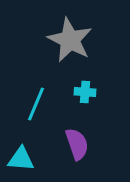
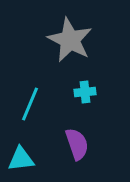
cyan cross: rotated 10 degrees counterclockwise
cyan line: moved 6 px left
cyan triangle: rotated 12 degrees counterclockwise
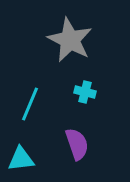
cyan cross: rotated 20 degrees clockwise
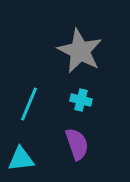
gray star: moved 10 px right, 11 px down
cyan cross: moved 4 px left, 8 px down
cyan line: moved 1 px left
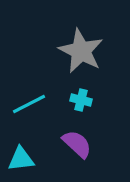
gray star: moved 1 px right
cyan line: rotated 40 degrees clockwise
purple semicircle: rotated 28 degrees counterclockwise
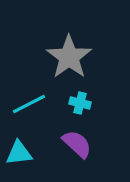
gray star: moved 12 px left, 6 px down; rotated 9 degrees clockwise
cyan cross: moved 1 px left, 3 px down
cyan triangle: moved 2 px left, 6 px up
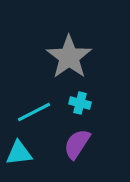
cyan line: moved 5 px right, 8 px down
purple semicircle: rotated 100 degrees counterclockwise
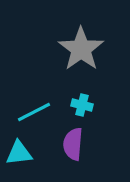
gray star: moved 12 px right, 8 px up
cyan cross: moved 2 px right, 2 px down
purple semicircle: moved 4 px left; rotated 28 degrees counterclockwise
